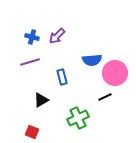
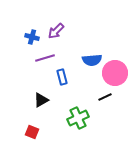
purple arrow: moved 1 px left, 5 px up
purple line: moved 15 px right, 4 px up
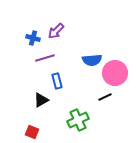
blue cross: moved 1 px right, 1 px down
blue rectangle: moved 5 px left, 4 px down
green cross: moved 2 px down
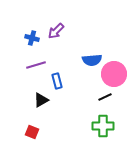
blue cross: moved 1 px left
purple line: moved 9 px left, 7 px down
pink circle: moved 1 px left, 1 px down
green cross: moved 25 px right, 6 px down; rotated 25 degrees clockwise
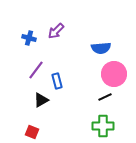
blue cross: moved 3 px left
blue semicircle: moved 9 px right, 12 px up
purple line: moved 5 px down; rotated 36 degrees counterclockwise
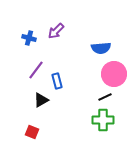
green cross: moved 6 px up
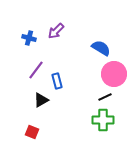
blue semicircle: rotated 144 degrees counterclockwise
